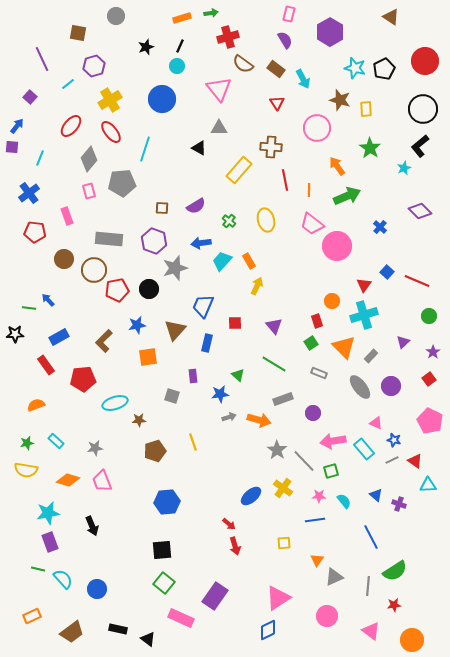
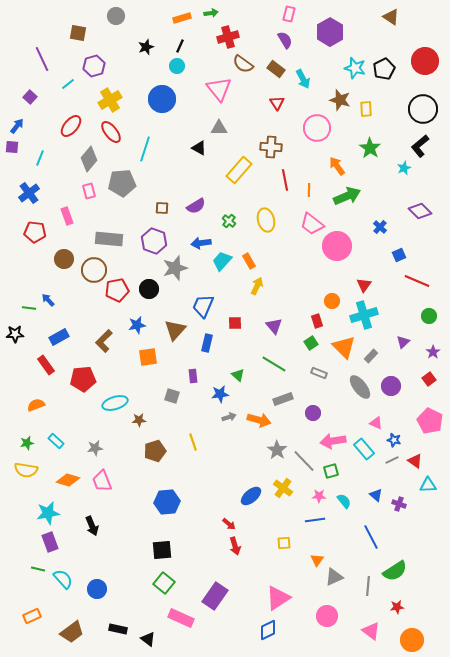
blue square at (387, 272): moved 12 px right, 17 px up; rotated 24 degrees clockwise
red star at (394, 605): moved 3 px right, 2 px down
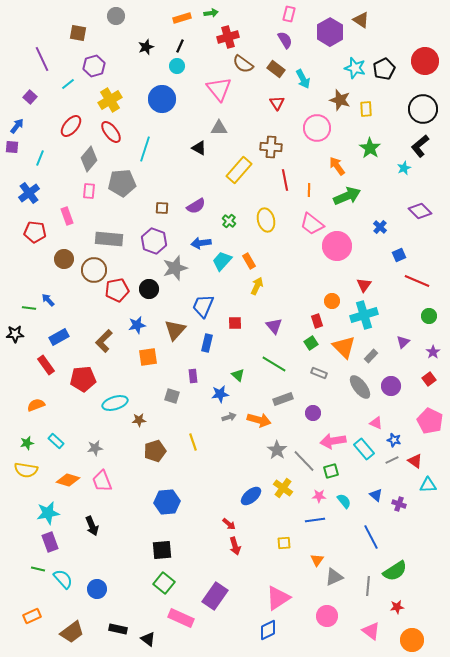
brown triangle at (391, 17): moved 30 px left, 3 px down
pink rectangle at (89, 191): rotated 21 degrees clockwise
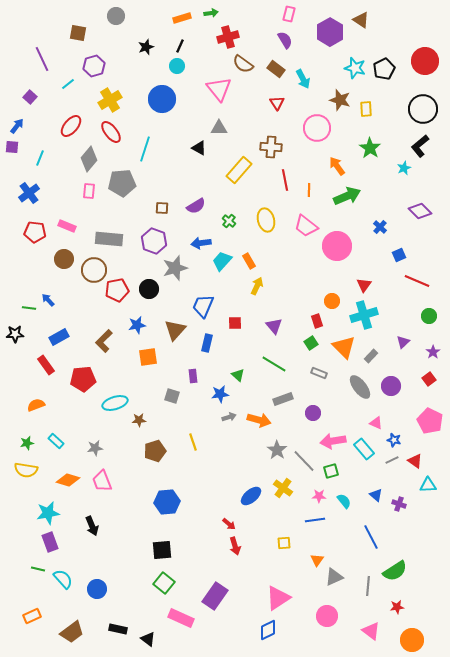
pink rectangle at (67, 216): moved 10 px down; rotated 48 degrees counterclockwise
pink trapezoid at (312, 224): moved 6 px left, 2 px down
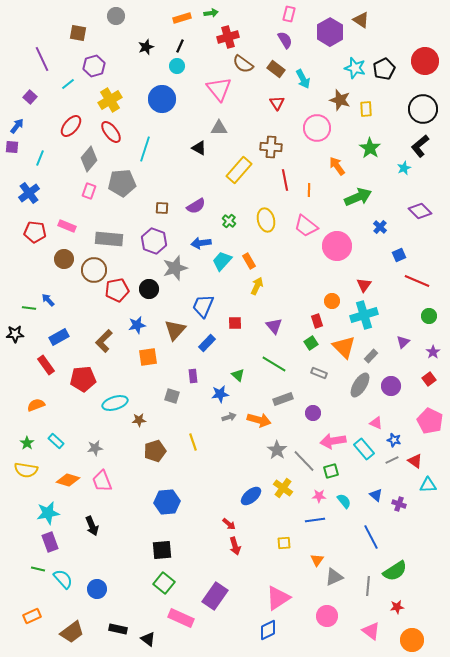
pink rectangle at (89, 191): rotated 14 degrees clockwise
green arrow at (347, 196): moved 11 px right, 1 px down
blue rectangle at (207, 343): rotated 30 degrees clockwise
gray ellipse at (360, 387): moved 2 px up; rotated 70 degrees clockwise
green star at (27, 443): rotated 24 degrees counterclockwise
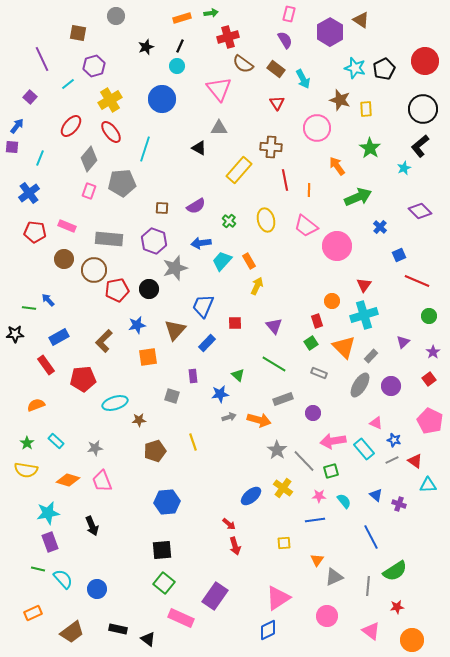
orange rectangle at (32, 616): moved 1 px right, 3 px up
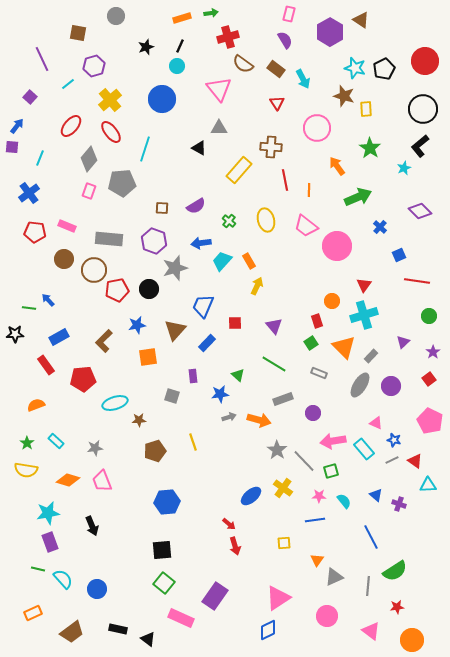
yellow cross at (110, 100): rotated 10 degrees counterclockwise
brown star at (340, 100): moved 4 px right, 4 px up
red line at (417, 281): rotated 15 degrees counterclockwise
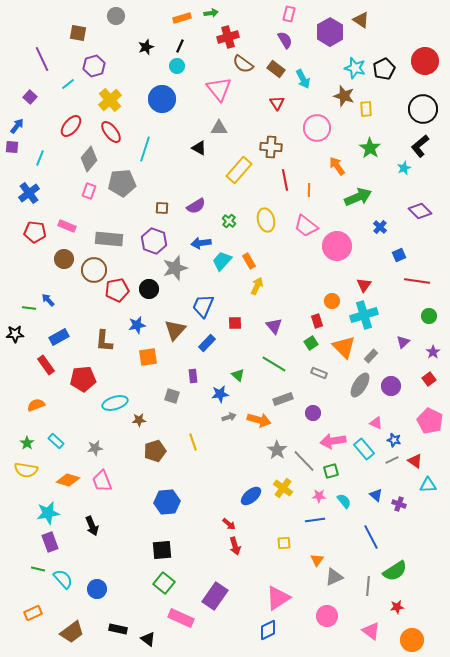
brown L-shape at (104, 341): rotated 40 degrees counterclockwise
